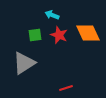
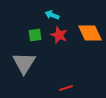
orange diamond: moved 2 px right
gray triangle: rotated 25 degrees counterclockwise
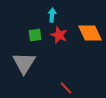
cyan arrow: rotated 72 degrees clockwise
red line: rotated 64 degrees clockwise
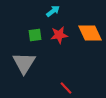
cyan arrow: moved 1 px right, 4 px up; rotated 48 degrees clockwise
red star: rotated 30 degrees counterclockwise
